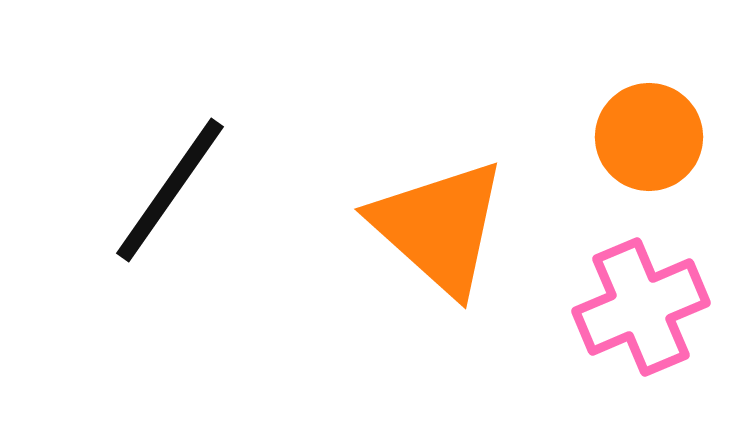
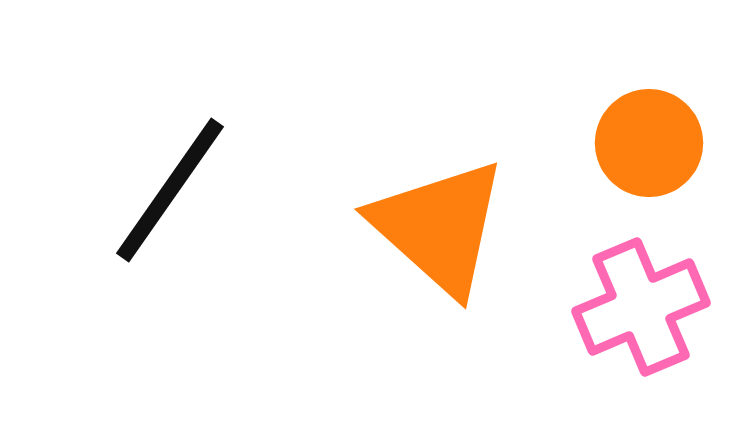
orange circle: moved 6 px down
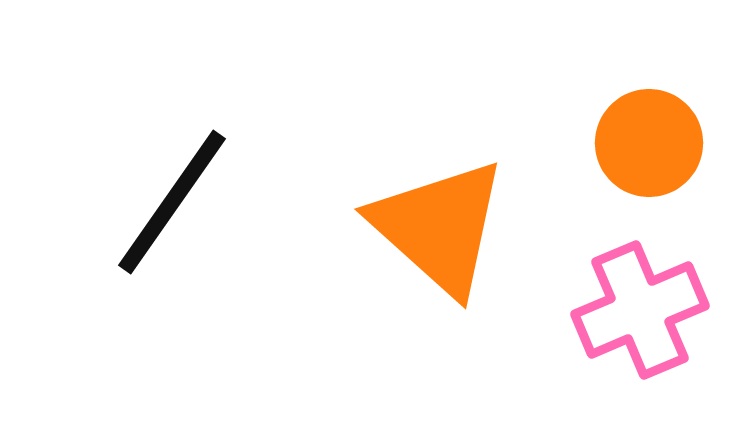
black line: moved 2 px right, 12 px down
pink cross: moved 1 px left, 3 px down
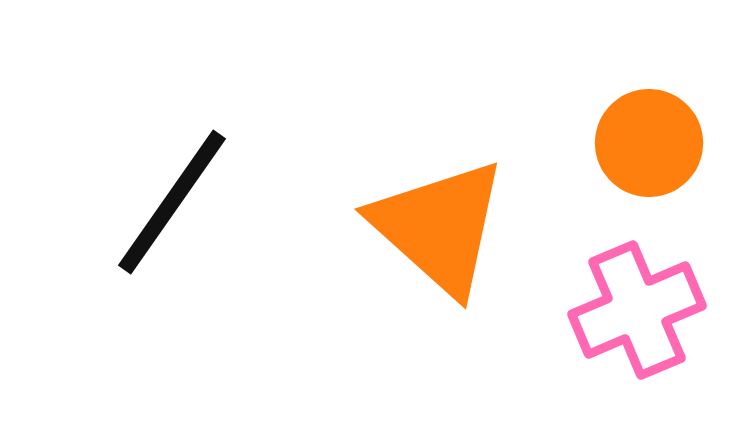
pink cross: moved 3 px left
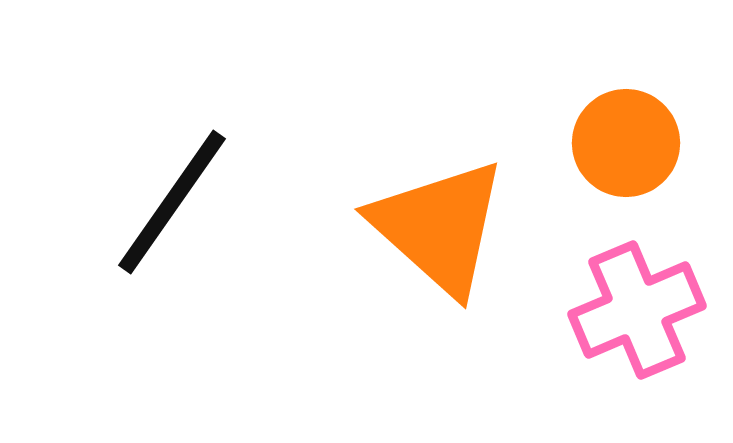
orange circle: moved 23 px left
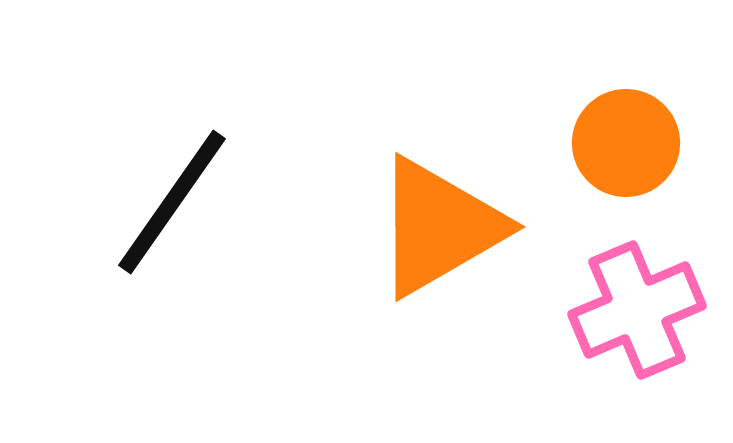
orange triangle: rotated 48 degrees clockwise
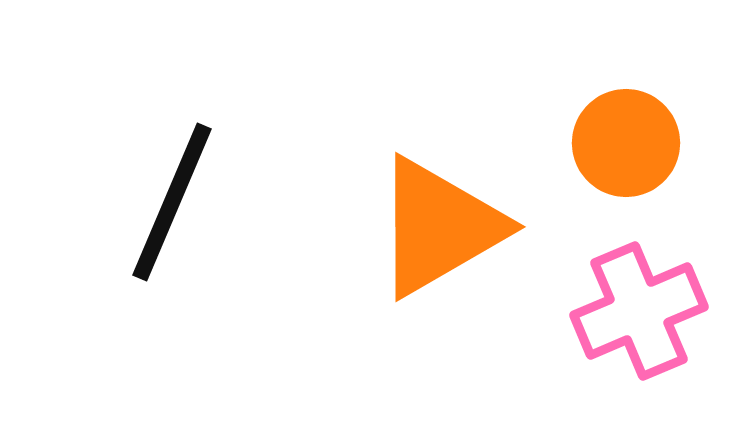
black line: rotated 12 degrees counterclockwise
pink cross: moved 2 px right, 1 px down
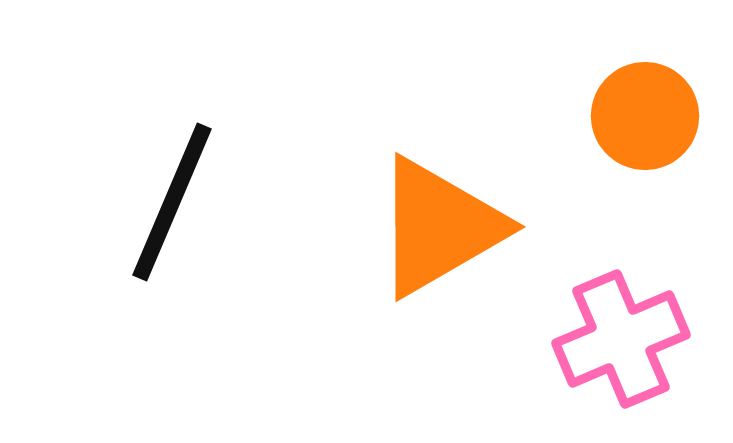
orange circle: moved 19 px right, 27 px up
pink cross: moved 18 px left, 28 px down
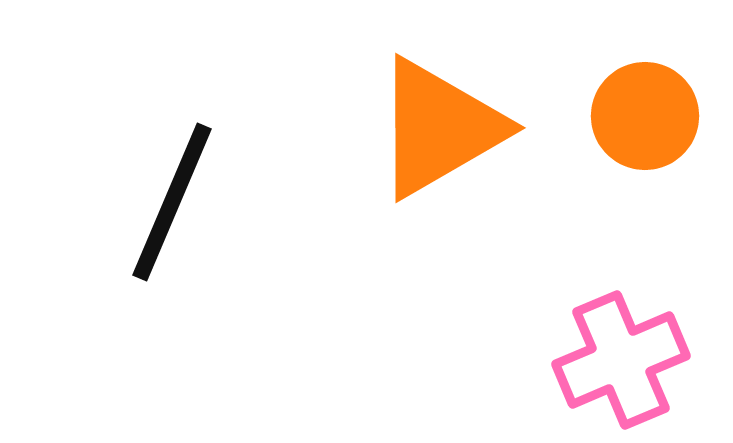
orange triangle: moved 99 px up
pink cross: moved 21 px down
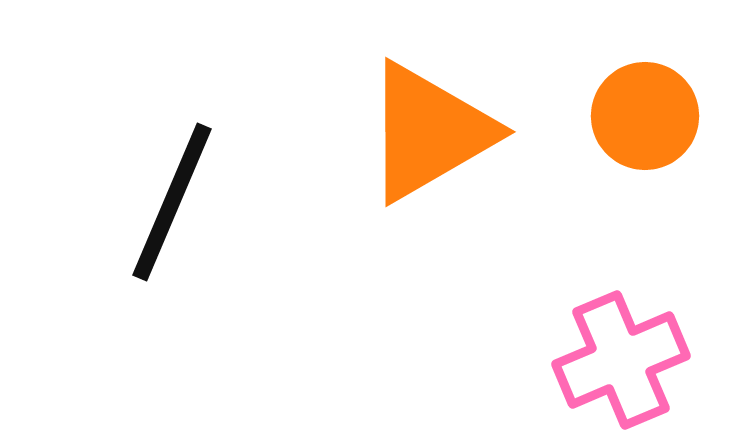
orange triangle: moved 10 px left, 4 px down
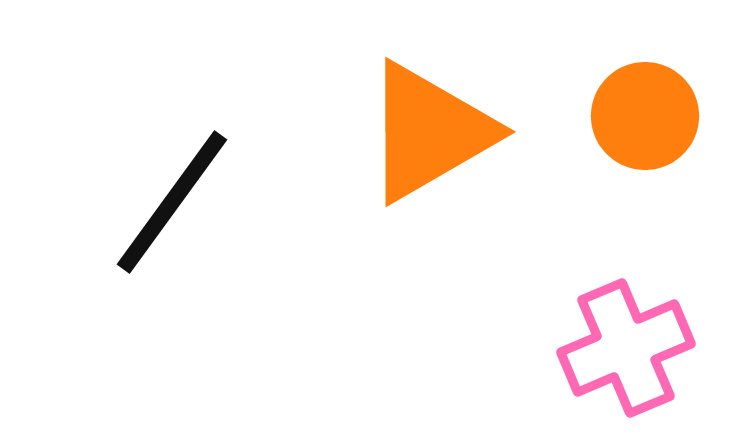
black line: rotated 13 degrees clockwise
pink cross: moved 5 px right, 12 px up
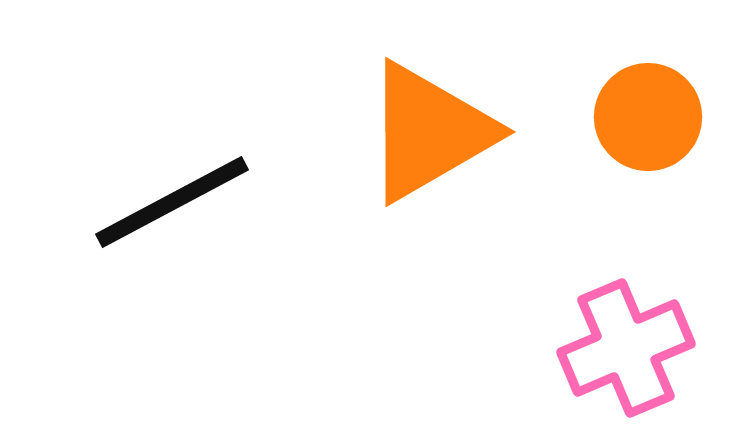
orange circle: moved 3 px right, 1 px down
black line: rotated 26 degrees clockwise
